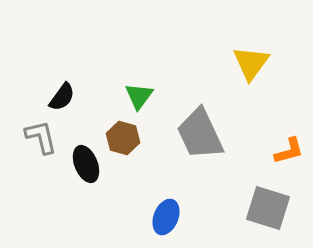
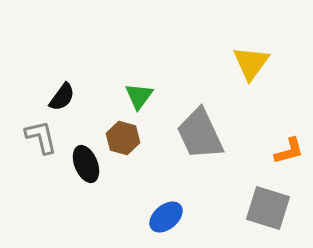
blue ellipse: rotated 28 degrees clockwise
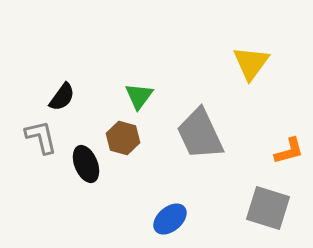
blue ellipse: moved 4 px right, 2 px down
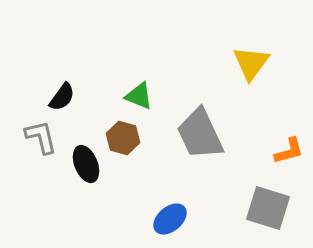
green triangle: rotated 44 degrees counterclockwise
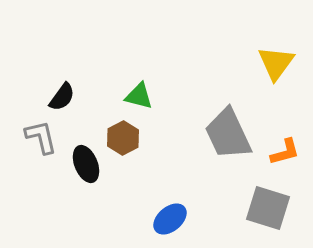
yellow triangle: moved 25 px right
green triangle: rotated 8 degrees counterclockwise
gray trapezoid: moved 28 px right
brown hexagon: rotated 16 degrees clockwise
orange L-shape: moved 4 px left, 1 px down
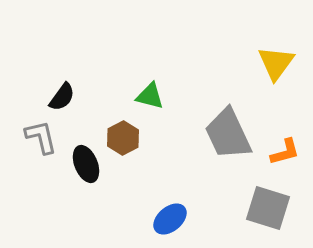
green triangle: moved 11 px right
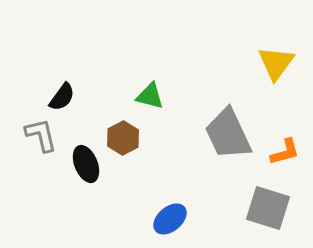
gray L-shape: moved 2 px up
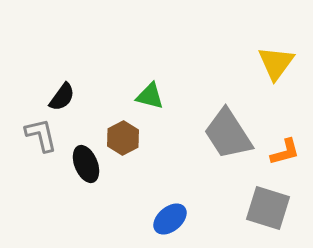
gray trapezoid: rotated 8 degrees counterclockwise
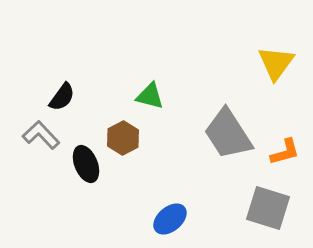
gray L-shape: rotated 30 degrees counterclockwise
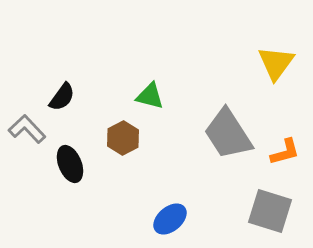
gray L-shape: moved 14 px left, 6 px up
black ellipse: moved 16 px left
gray square: moved 2 px right, 3 px down
